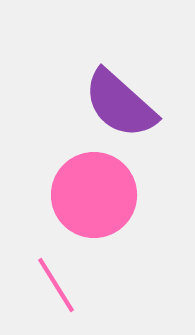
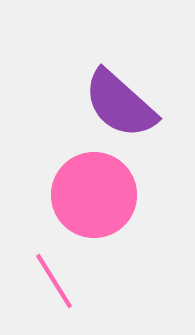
pink line: moved 2 px left, 4 px up
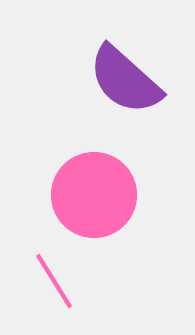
purple semicircle: moved 5 px right, 24 px up
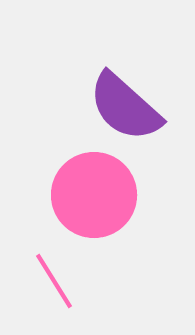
purple semicircle: moved 27 px down
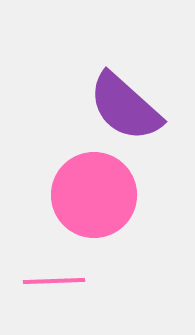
pink line: rotated 60 degrees counterclockwise
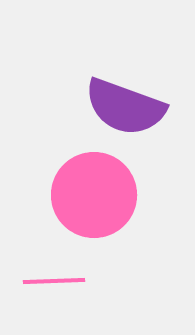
purple semicircle: rotated 22 degrees counterclockwise
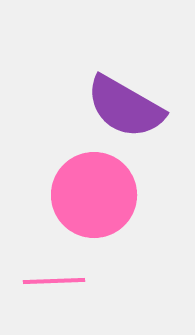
purple semicircle: rotated 10 degrees clockwise
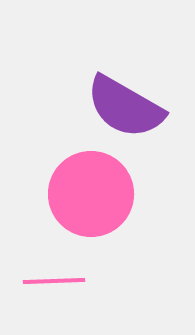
pink circle: moved 3 px left, 1 px up
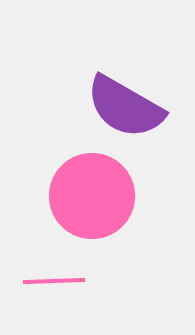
pink circle: moved 1 px right, 2 px down
